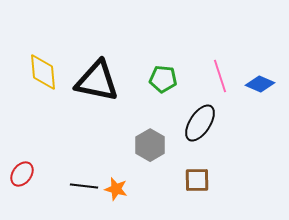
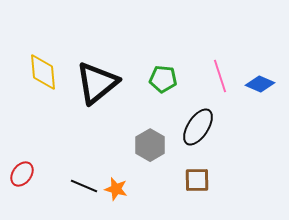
black triangle: moved 2 px down; rotated 51 degrees counterclockwise
black ellipse: moved 2 px left, 4 px down
black line: rotated 16 degrees clockwise
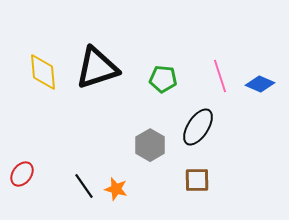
black triangle: moved 15 px up; rotated 21 degrees clockwise
black line: rotated 32 degrees clockwise
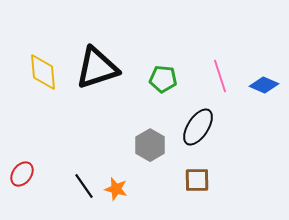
blue diamond: moved 4 px right, 1 px down
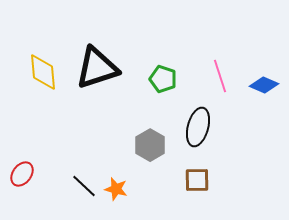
green pentagon: rotated 12 degrees clockwise
black ellipse: rotated 18 degrees counterclockwise
black line: rotated 12 degrees counterclockwise
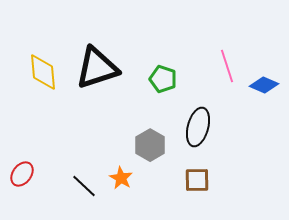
pink line: moved 7 px right, 10 px up
orange star: moved 5 px right, 11 px up; rotated 15 degrees clockwise
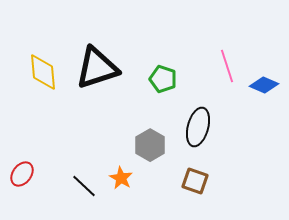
brown square: moved 2 px left, 1 px down; rotated 20 degrees clockwise
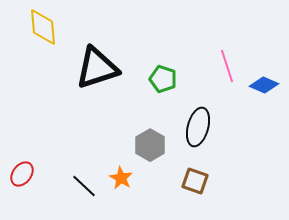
yellow diamond: moved 45 px up
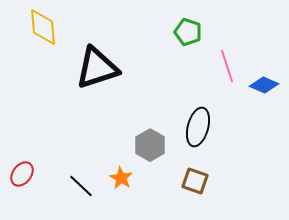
green pentagon: moved 25 px right, 47 px up
black line: moved 3 px left
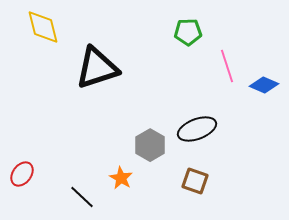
yellow diamond: rotated 9 degrees counterclockwise
green pentagon: rotated 20 degrees counterclockwise
black ellipse: moved 1 px left, 2 px down; rotated 54 degrees clockwise
black line: moved 1 px right, 11 px down
